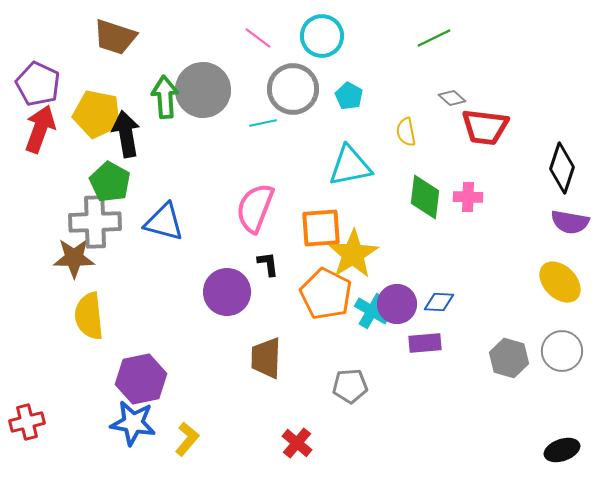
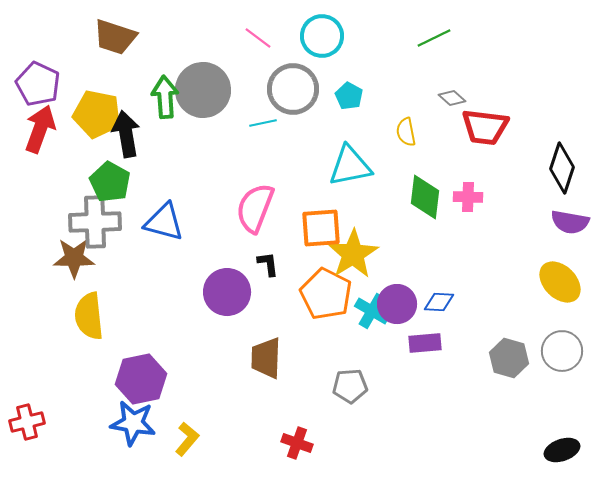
red cross at (297, 443): rotated 20 degrees counterclockwise
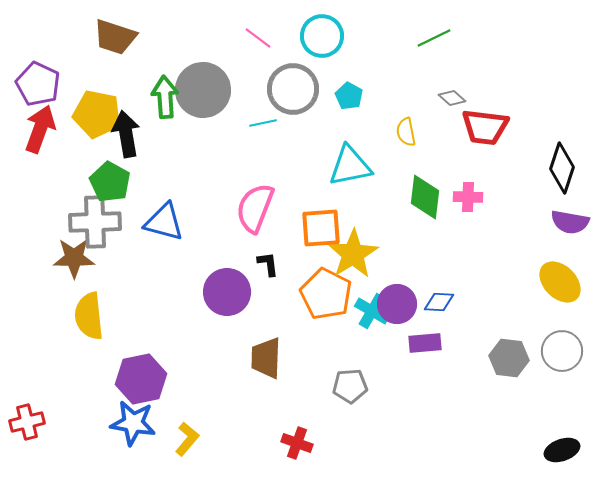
gray hexagon at (509, 358): rotated 9 degrees counterclockwise
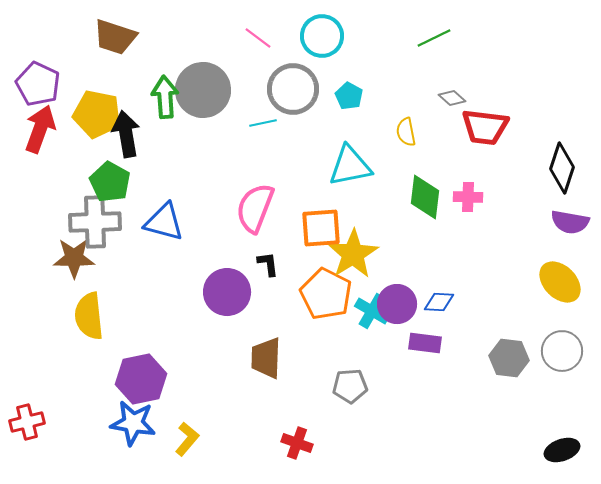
purple rectangle at (425, 343): rotated 12 degrees clockwise
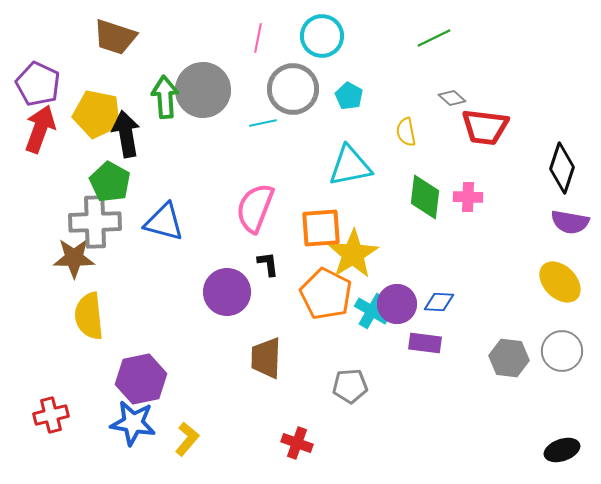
pink line at (258, 38): rotated 64 degrees clockwise
red cross at (27, 422): moved 24 px right, 7 px up
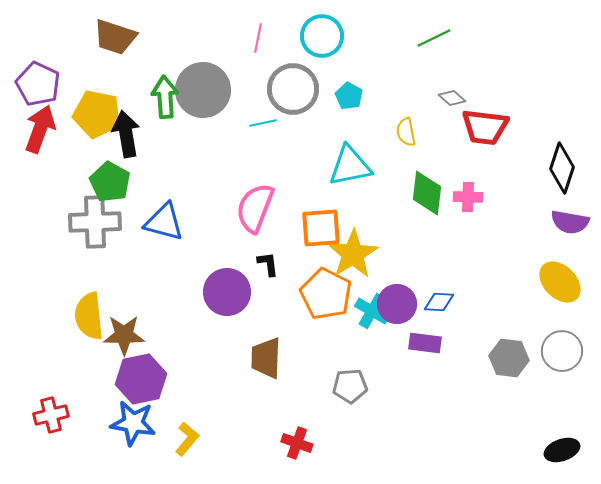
green diamond at (425, 197): moved 2 px right, 4 px up
brown star at (74, 258): moved 50 px right, 77 px down
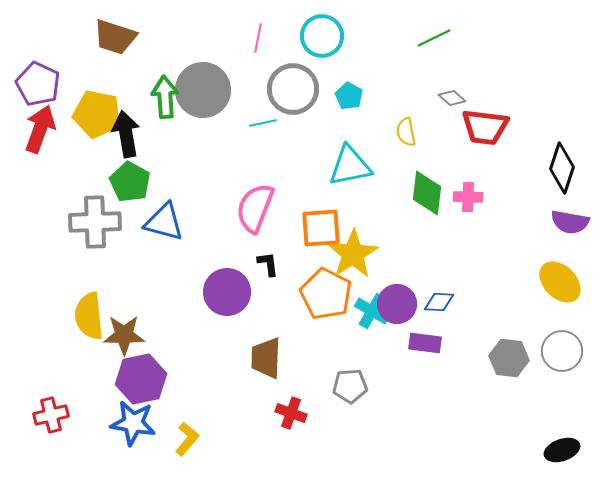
green pentagon at (110, 182): moved 20 px right
red cross at (297, 443): moved 6 px left, 30 px up
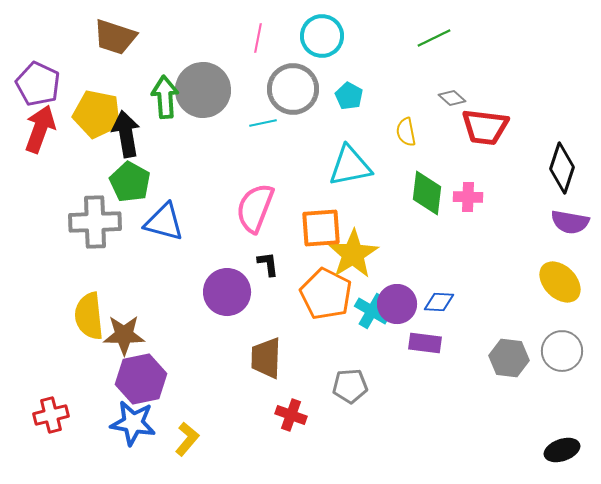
red cross at (291, 413): moved 2 px down
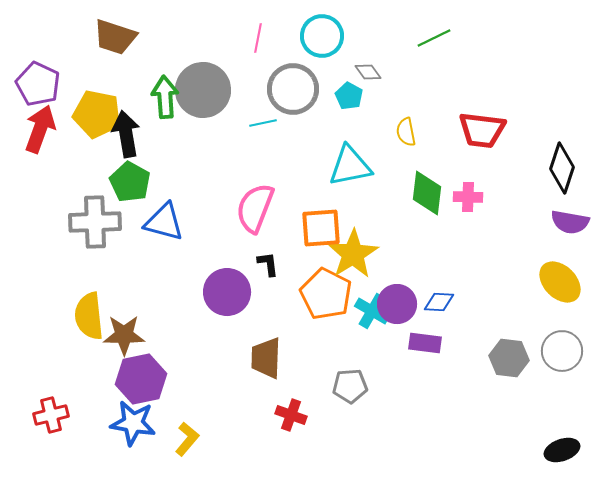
gray diamond at (452, 98): moved 84 px left, 26 px up; rotated 12 degrees clockwise
red trapezoid at (485, 127): moved 3 px left, 3 px down
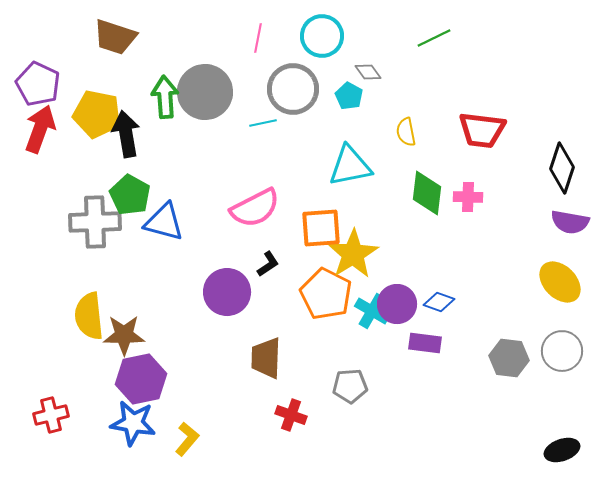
gray circle at (203, 90): moved 2 px right, 2 px down
green pentagon at (130, 182): moved 13 px down
pink semicircle at (255, 208): rotated 138 degrees counterclockwise
black L-shape at (268, 264): rotated 64 degrees clockwise
blue diamond at (439, 302): rotated 16 degrees clockwise
